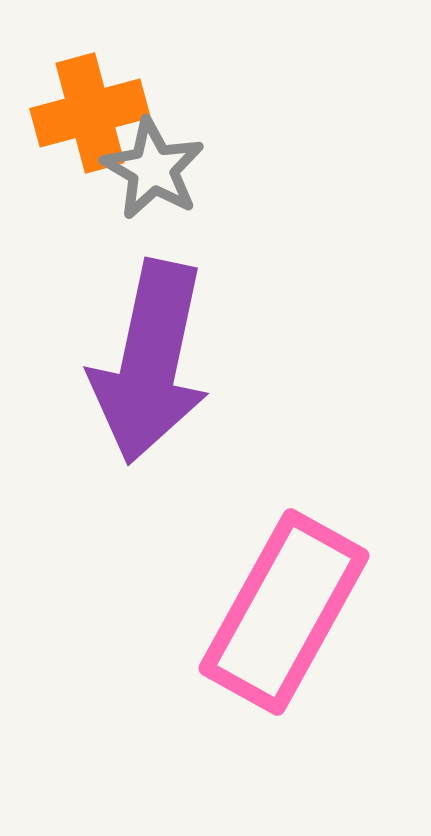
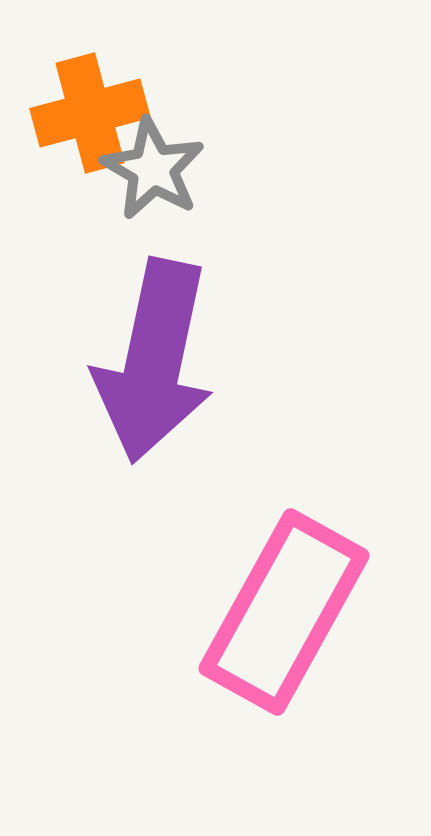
purple arrow: moved 4 px right, 1 px up
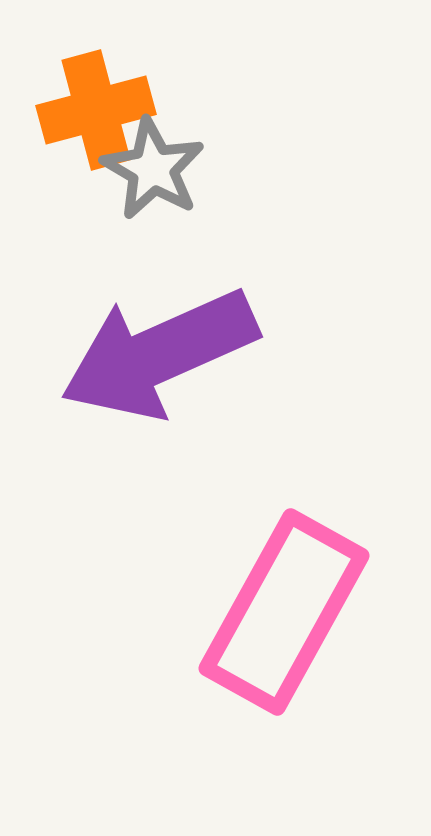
orange cross: moved 6 px right, 3 px up
purple arrow: moved 5 px right, 7 px up; rotated 54 degrees clockwise
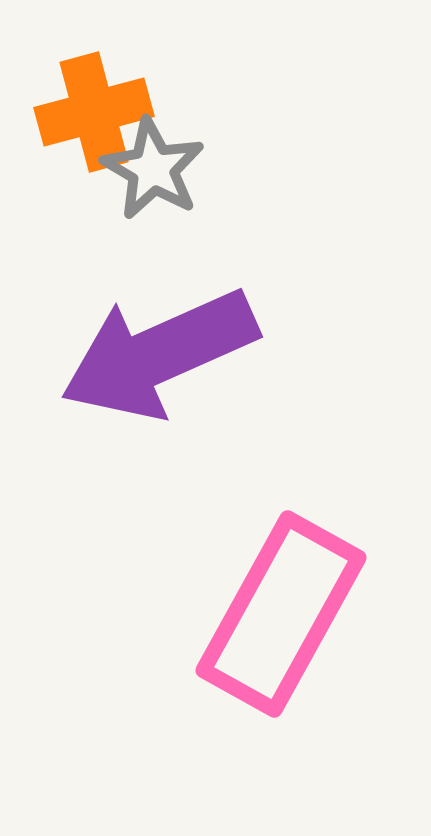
orange cross: moved 2 px left, 2 px down
pink rectangle: moved 3 px left, 2 px down
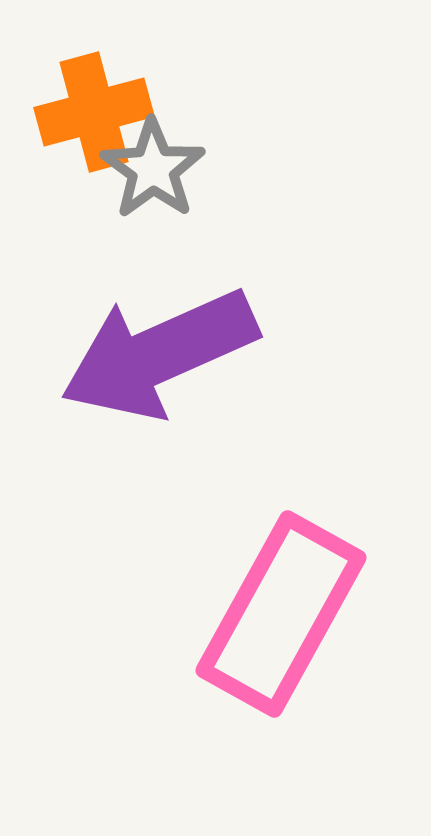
gray star: rotated 6 degrees clockwise
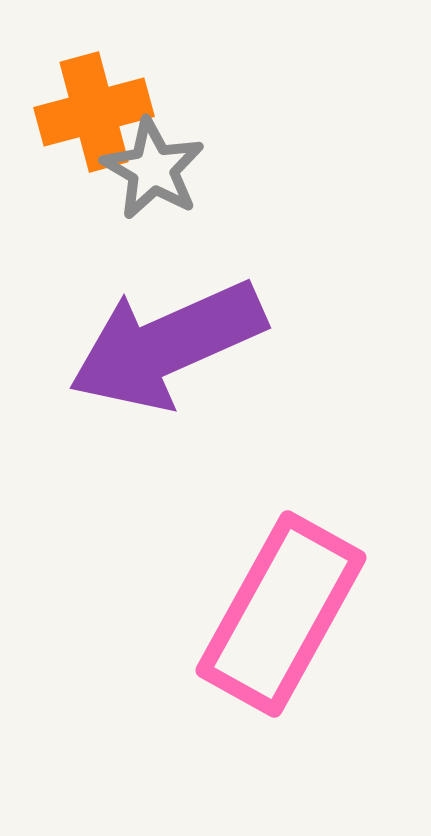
gray star: rotated 6 degrees counterclockwise
purple arrow: moved 8 px right, 9 px up
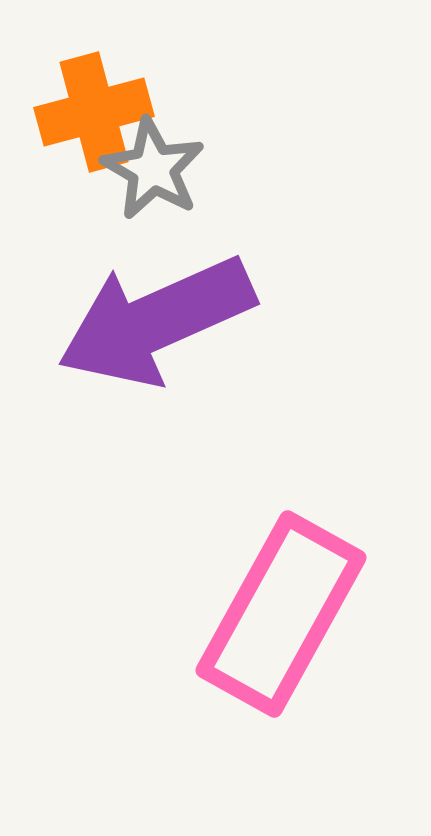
purple arrow: moved 11 px left, 24 px up
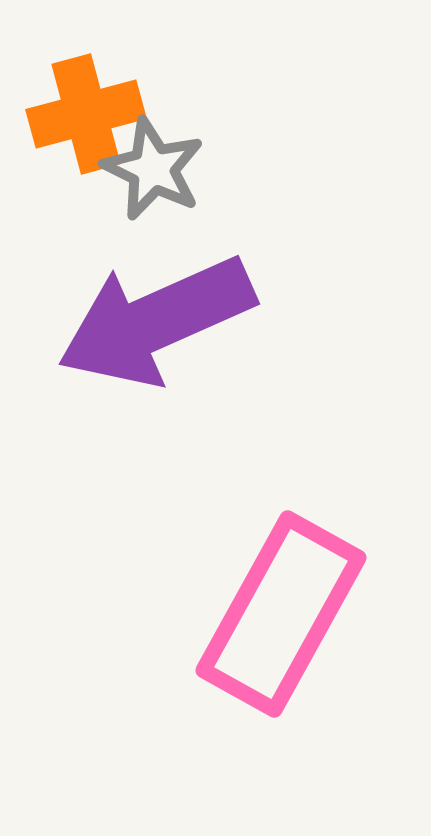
orange cross: moved 8 px left, 2 px down
gray star: rotated 4 degrees counterclockwise
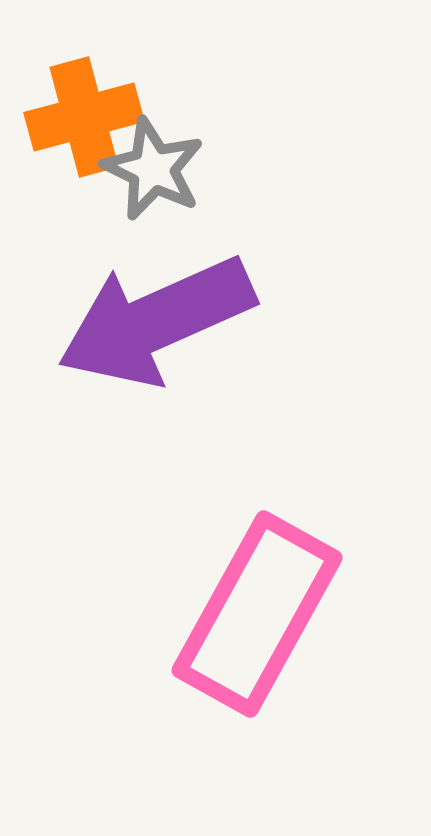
orange cross: moved 2 px left, 3 px down
pink rectangle: moved 24 px left
